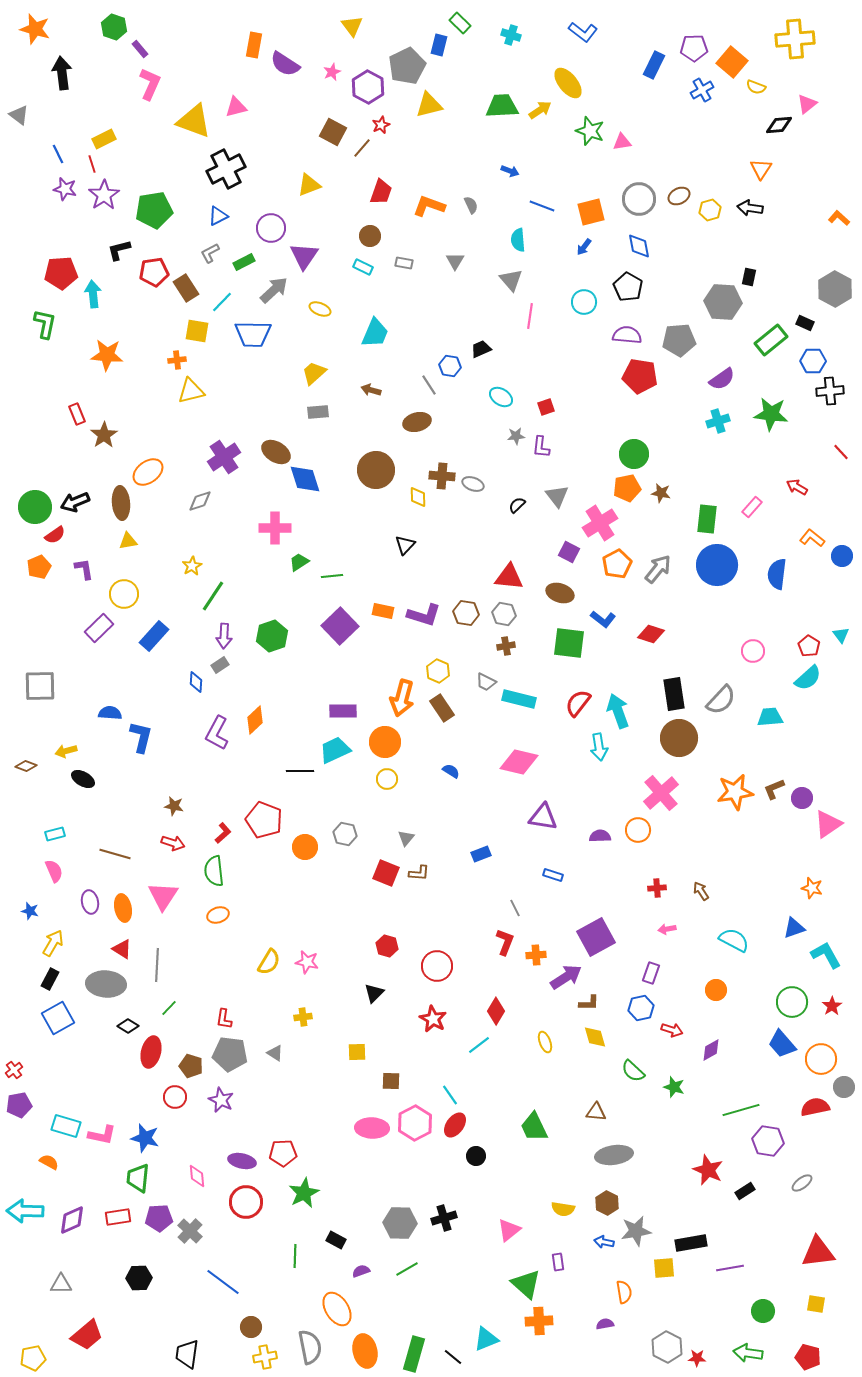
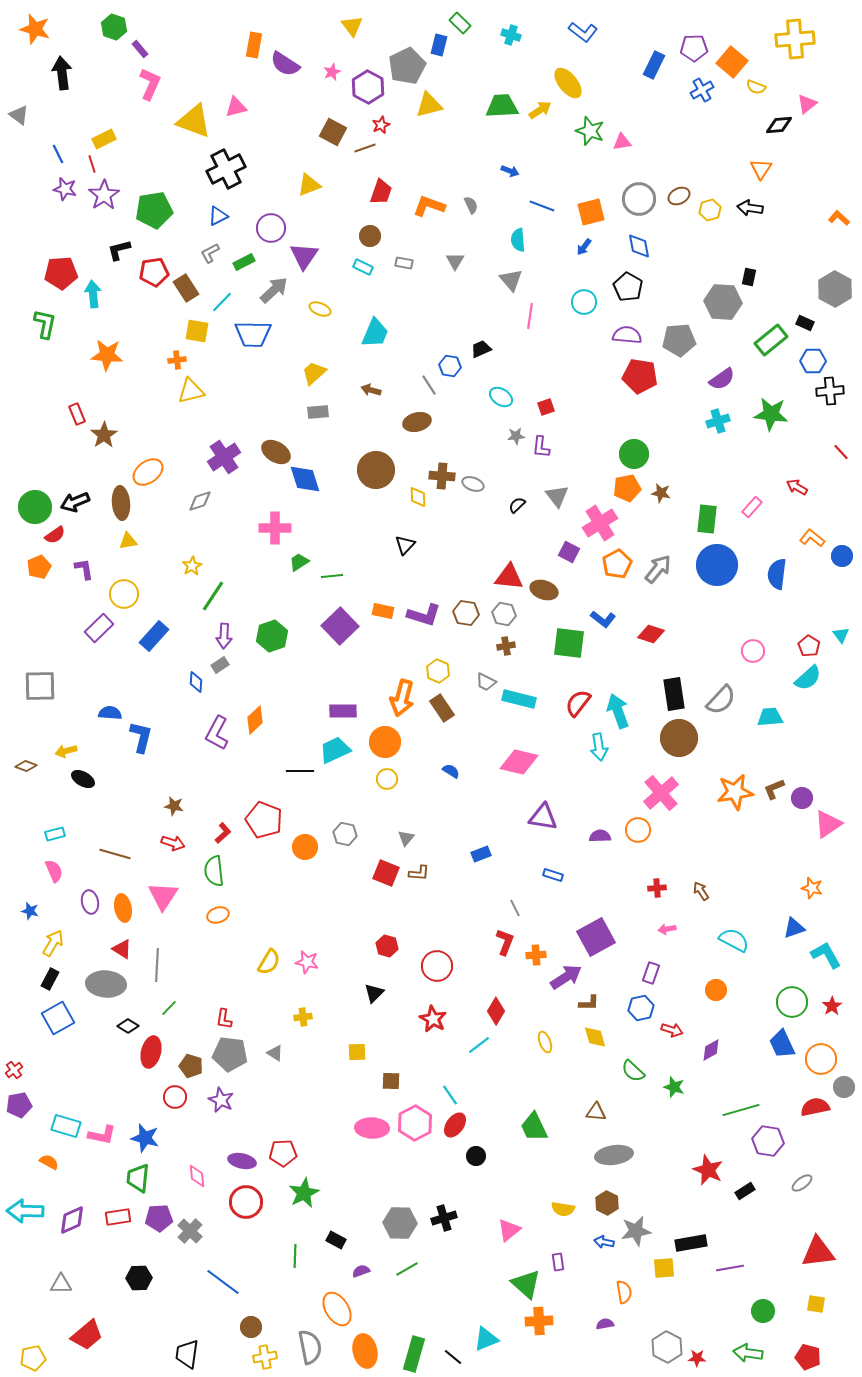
brown line at (362, 148): moved 3 px right; rotated 30 degrees clockwise
brown ellipse at (560, 593): moved 16 px left, 3 px up
blue trapezoid at (782, 1044): rotated 16 degrees clockwise
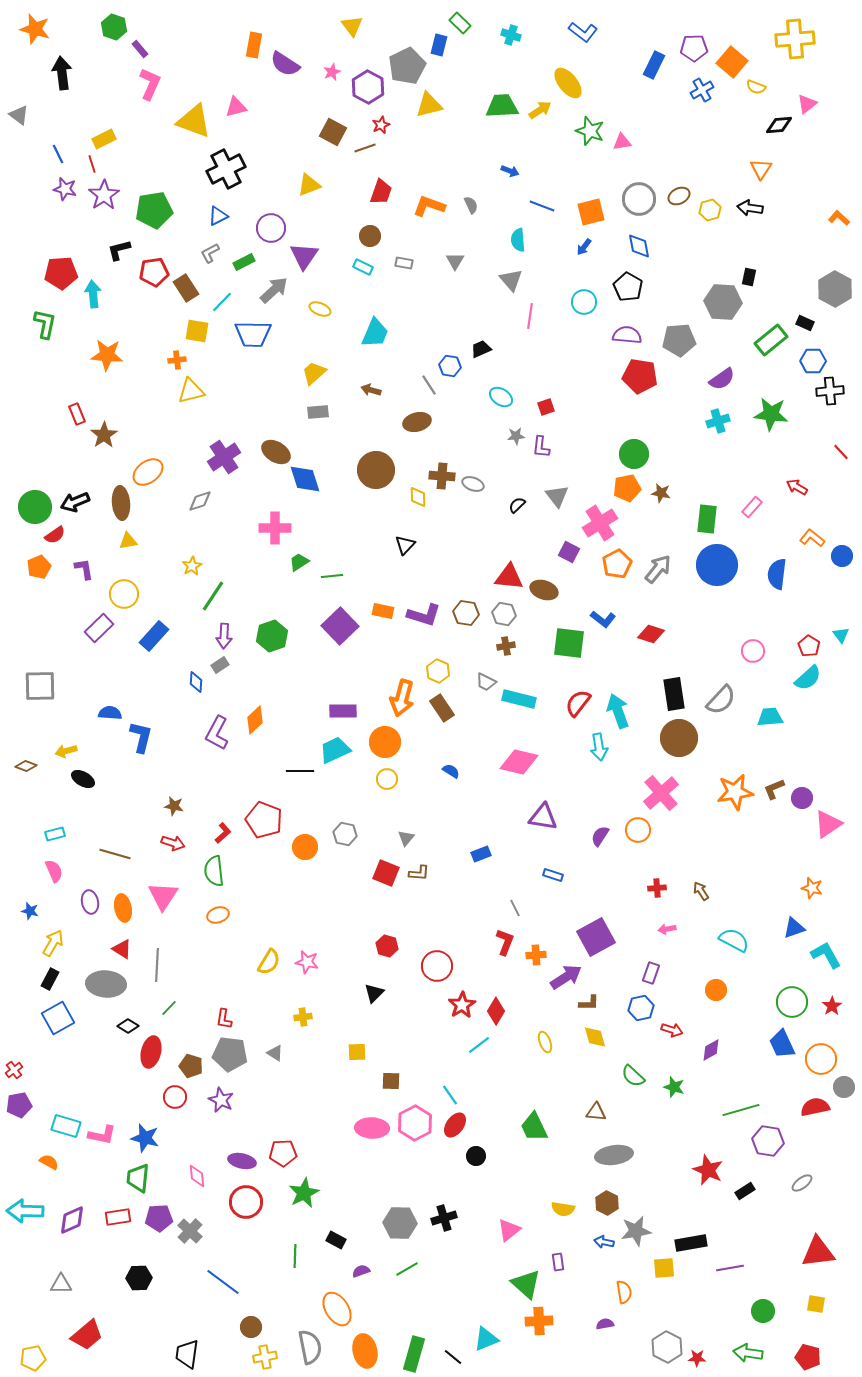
purple semicircle at (600, 836): rotated 55 degrees counterclockwise
red star at (433, 1019): moved 29 px right, 14 px up; rotated 12 degrees clockwise
green semicircle at (633, 1071): moved 5 px down
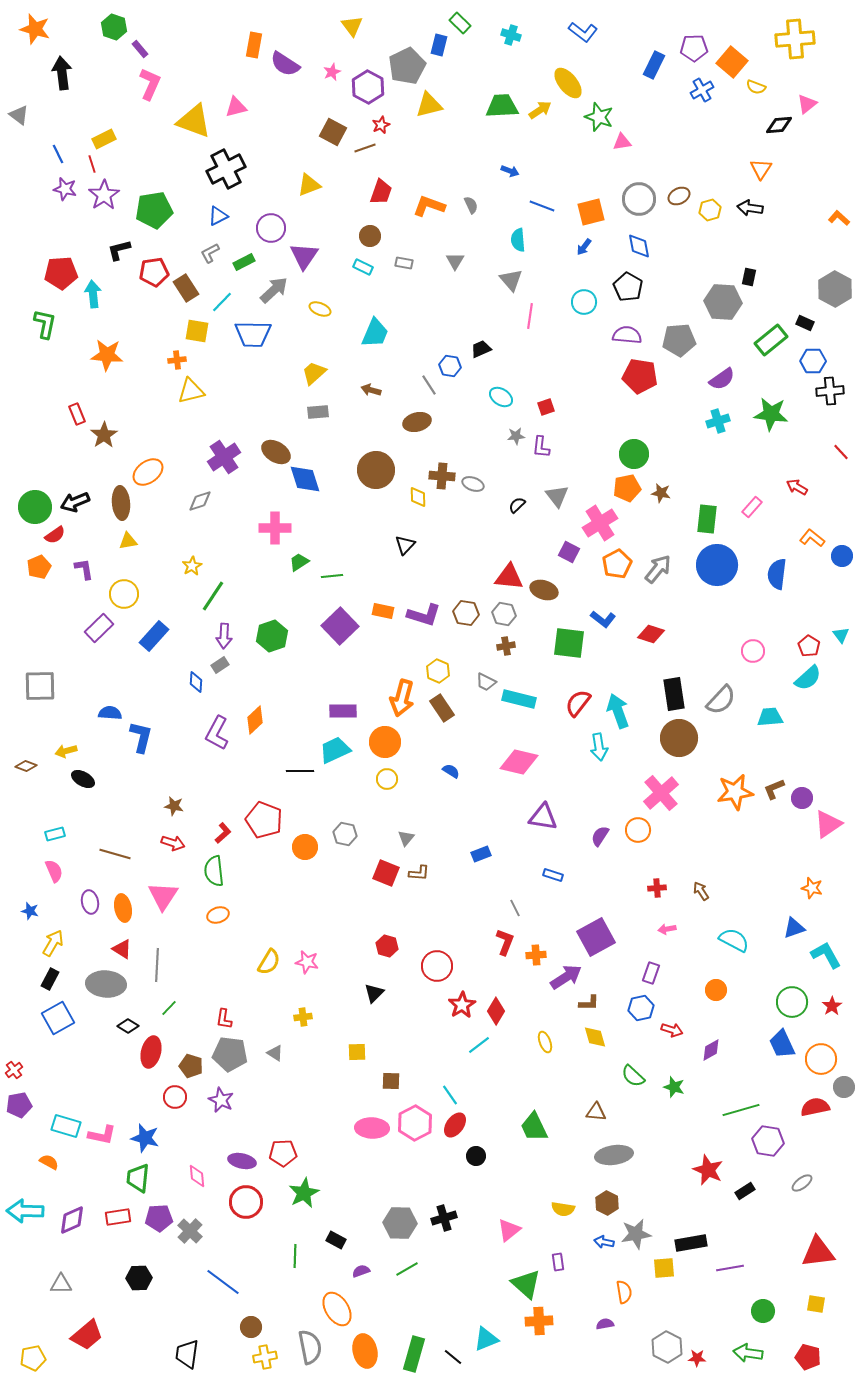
green star at (590, 131): moved 9 px right, 14 px up
gray star at (636, 1231): moved 3 px down
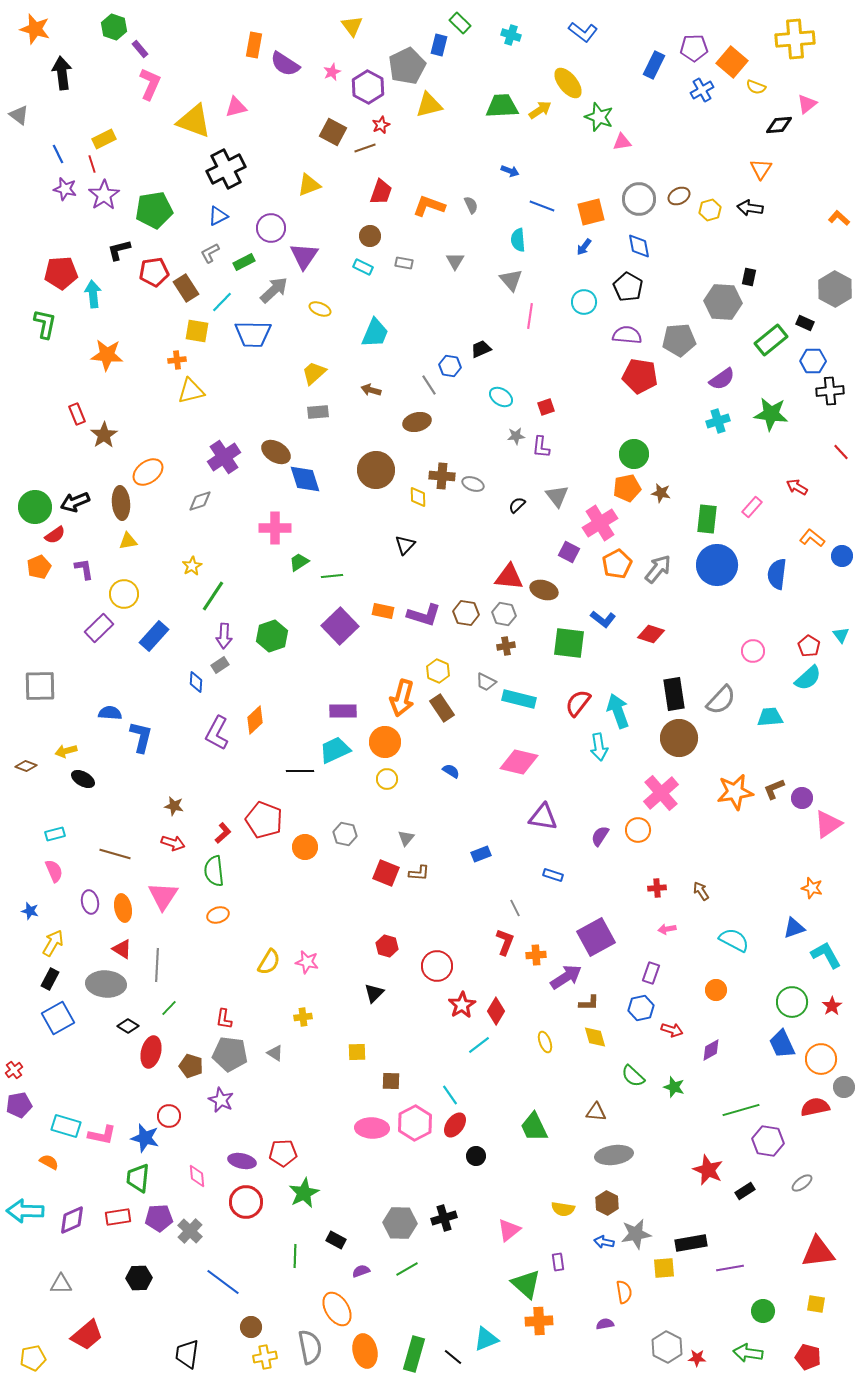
red circle at (175, 1097): moved 6 px left, 19 px down
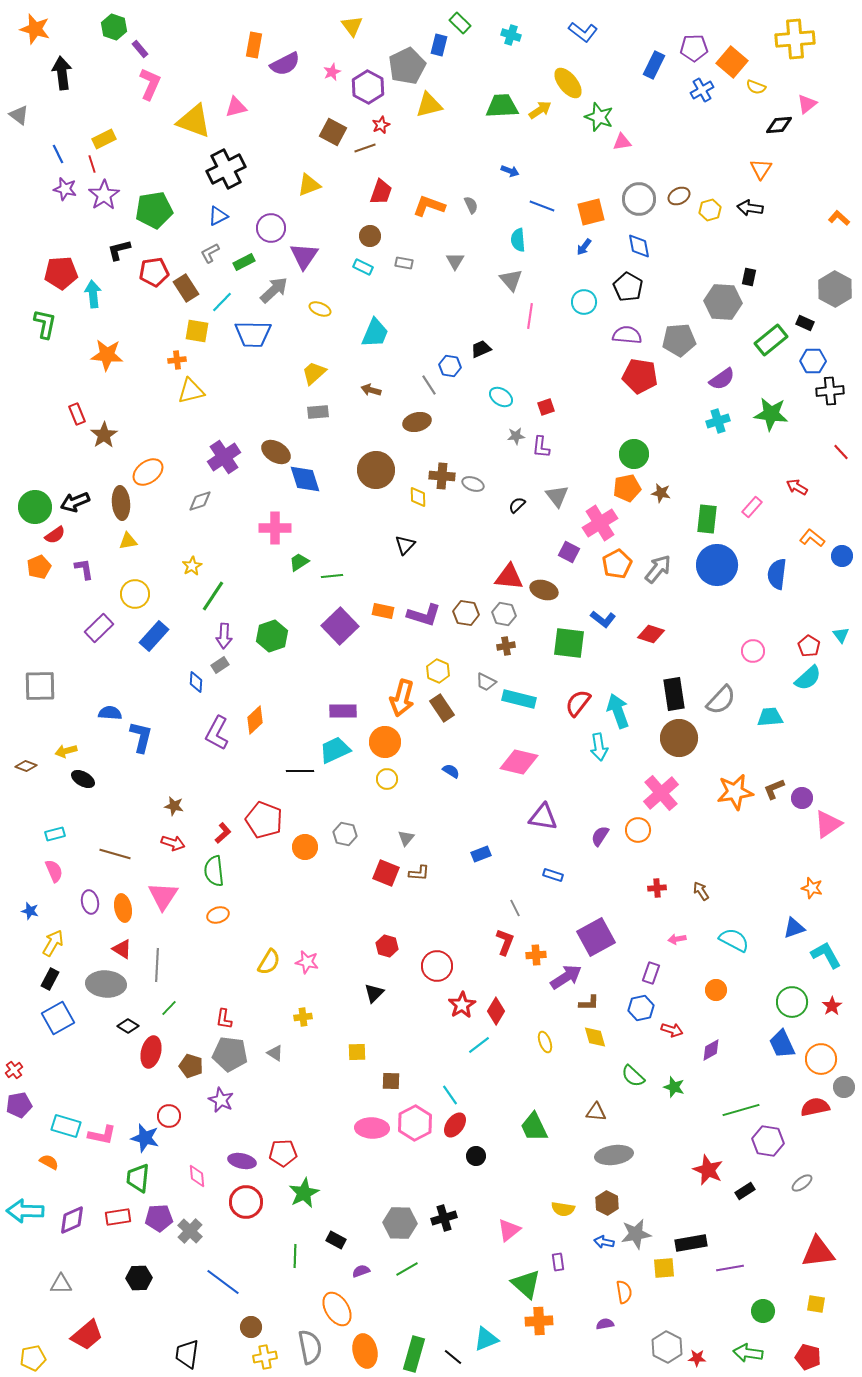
purple semicircle at (285, 64): rotated 60 degrees counterclockwise
yellow circle at (124, 594): moved 11 px right
pink arrow at (667, 929): moved 10 px right, 10 px down
